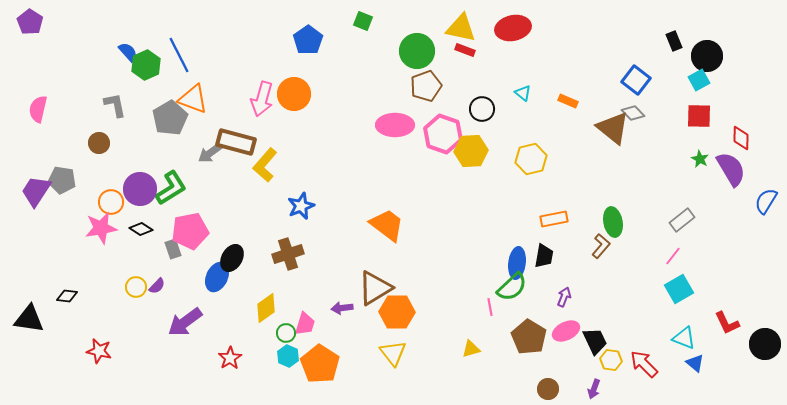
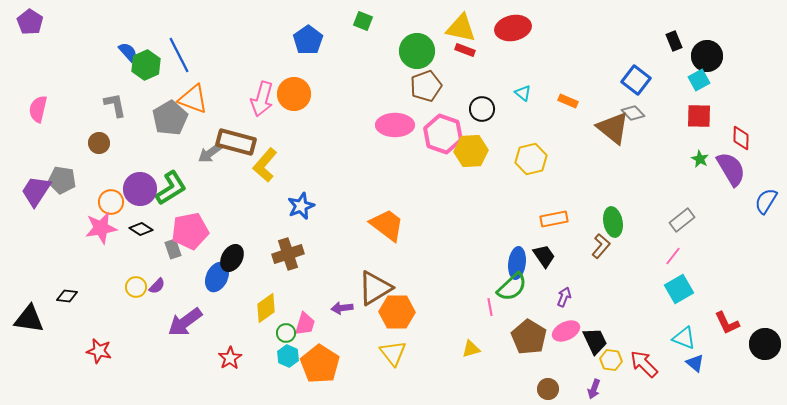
black trapezoid at (544, 256): rotated 45 degrees counterclockwise
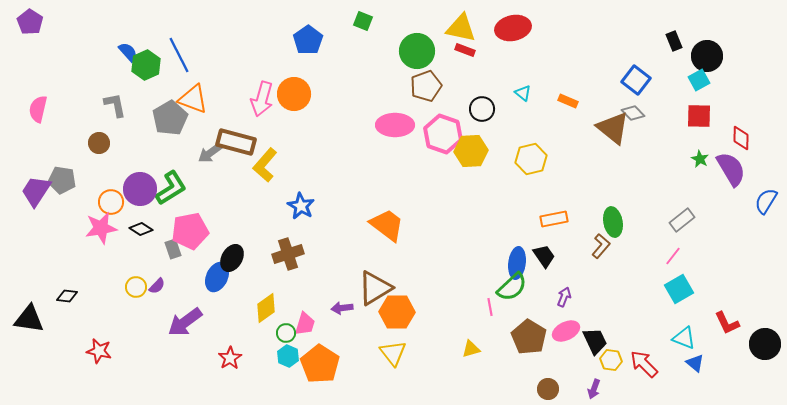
blue star at (301, 206): rotated 20 degrees counterclockwise
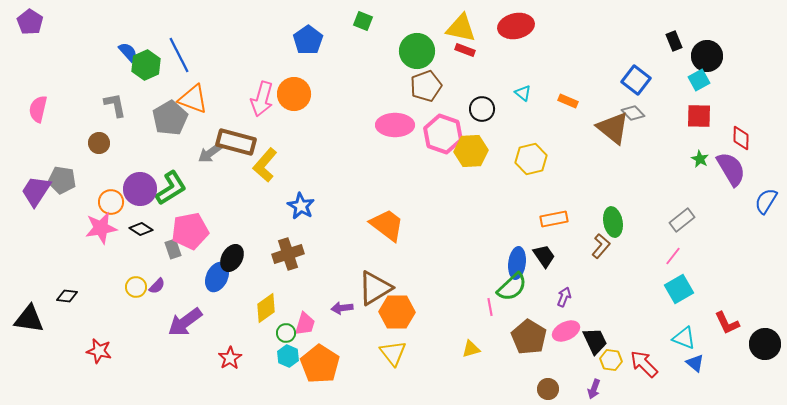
red ellipse at (513, 28): moved 3 px right, 2 px up
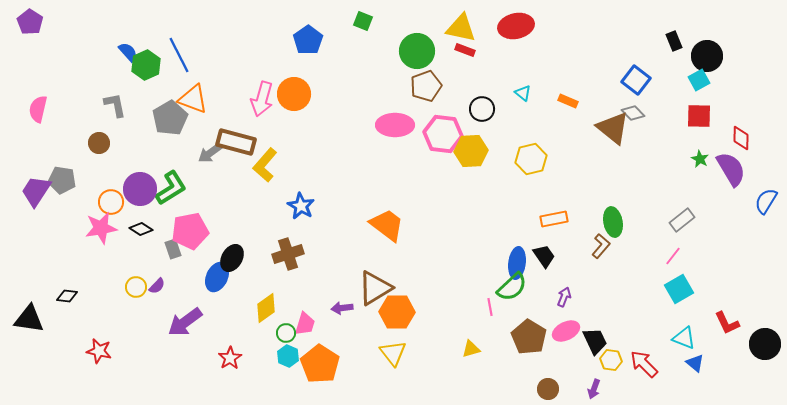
pink hexagon at (443, 134): rotated 12 degrees counterclockwise
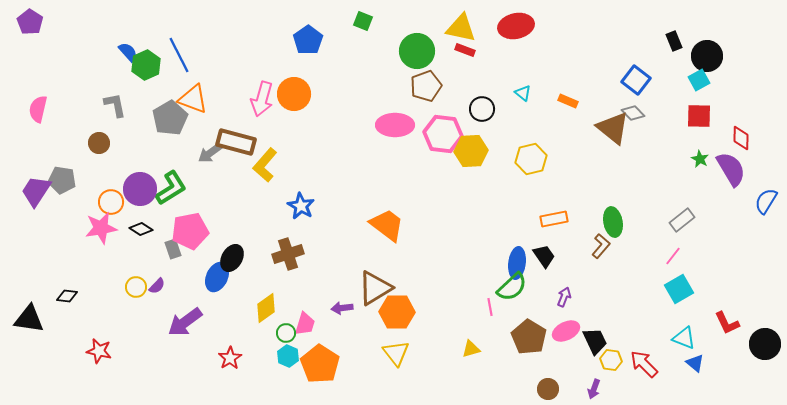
yellow triangle at (393, 353): moved 3 px right
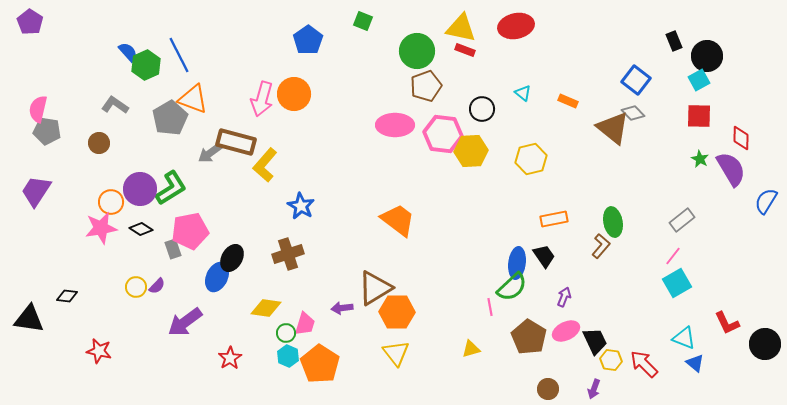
gray L-shape at (115, 105): rotated 44 degrees counterclockwise
gray pentagon at (62, 180): moved 15 px left, 49 px up
orange trapezoid at (387, 225): moved 11 px right, 5 px up
cyan square at (679, 289): moved 2 px left, 6 px up
yellow diamond at (266, 308): rotated 44 degrees clockwise
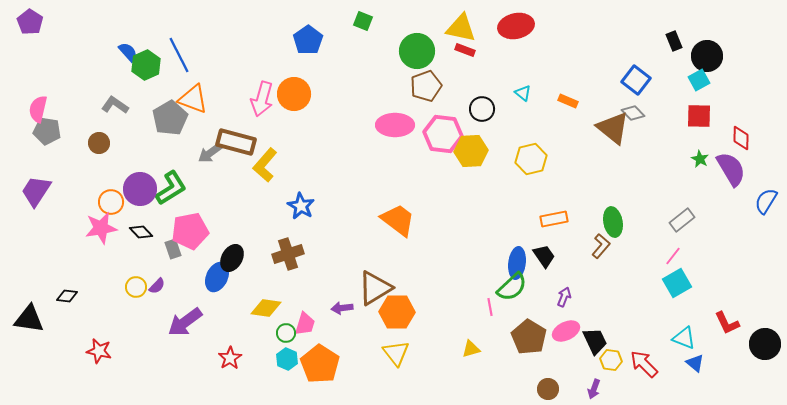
black diamond at (141, 229): moved 3 px down; rotated 15 degrees clockwise
cyan hexagon at (288, 356): moved 1 px left, 3 px down
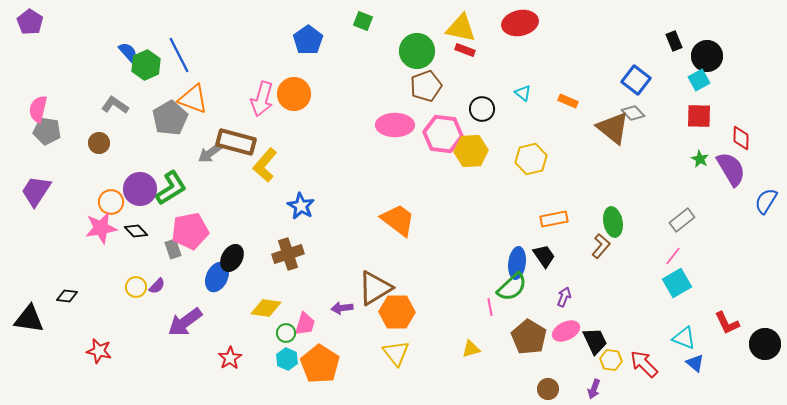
red ellipse at (516, 26): moved 4 px right, 3 px up
black diamond at (141, 232): moved 5 px left, 1 px up
